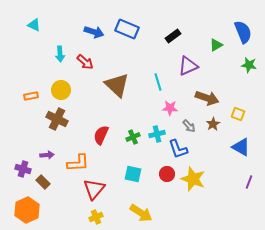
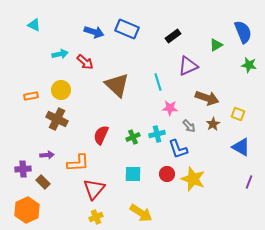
cyan arrow: rotated 98 degrees counterclockwise
purple cross: rotated 21 degrees counterclockwise
cyan square: rotated 12 degrees counterclockwise
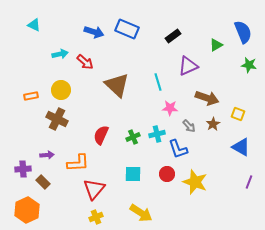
yellow star: moved 2 px right, 3 px down
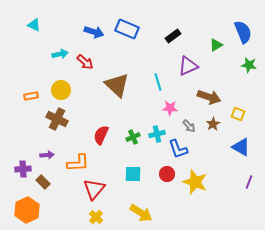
brown arrow: moved 2 px right, 1 px up
yellow cross: rotated 24 degrees counterclockwise
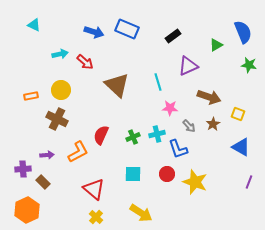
orange L-shape: moved 11 px up; rotated 25 degrees counterclockwise
red triangle: rotated 30 degrees counterclockwise
